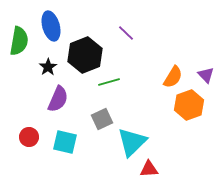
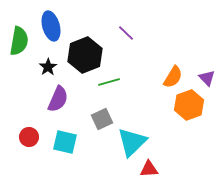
purple triangle: moved 1 px right, 3 px down
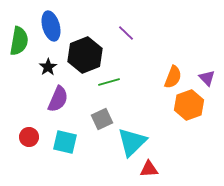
orange semicircle: rotated 10 degrees counterclockwise
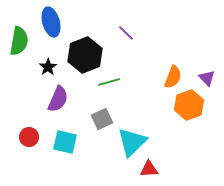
blue ellipse: moved 4 px up
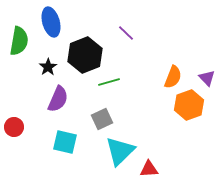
red circle: moved 15 px left, 10 px up
cyan triangle: moved 12 px left, 9 px down
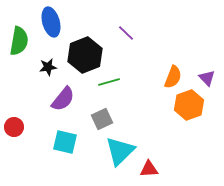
black star: rotated 24 degrees clockwise
purple semicircle: moved 5 px right; rotated 16 degrees clockwise
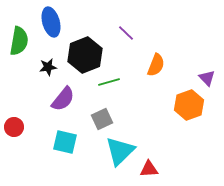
orange semicircle: moved 17 px left, 12 px up
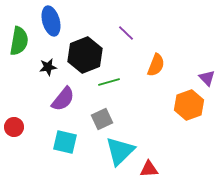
blue ellipse: moved 1 px up
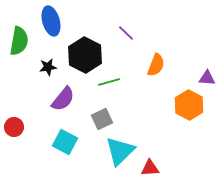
black hexagon: rotated 12 degrees counterclockwise
purple triangle: rotated 42 degrees counterclockwise
orange hexagon: rotated 12 degrees counterclockwise
cyan square: rotated 15 degrees clockwise
red triangle: moved 1 px right, 1 px up
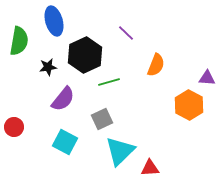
blue ellipse: moved 3 px right
black hexagon: rotated 8 degrees clockwise
